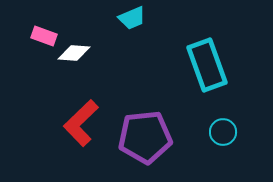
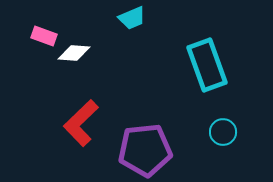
purple pentagon: moved 13 px down
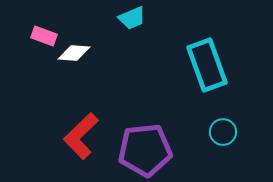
red L-shape: moved 13 px down
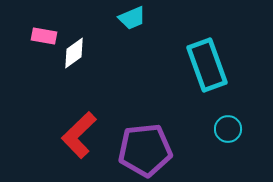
pink rectangle: rotated 10 degrees counterclockwise
white diamond: rotated 40 degrees counterclockwise
cyan circle: moved 5 px right, 3 px up
red L-shape: moved 2 px left, 1 px up
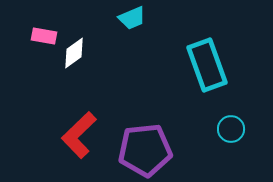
cyan circle: moved 3 px right
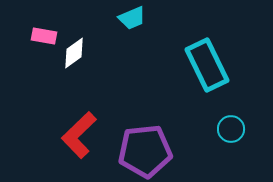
cyan rectangle: rotated 6 degrees counterclockwise
purple pentagon: moved 1 px down
